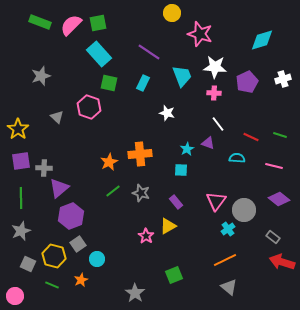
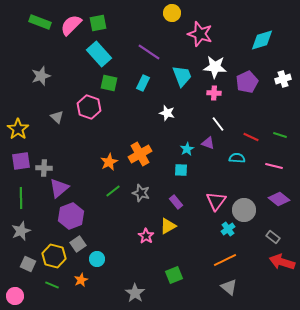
orange cross at (140, 154): rotated 25 degrees counterclockwise
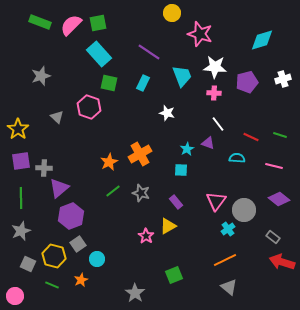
purple pentagon at (247, 82): rotated 10 degrees clockwise
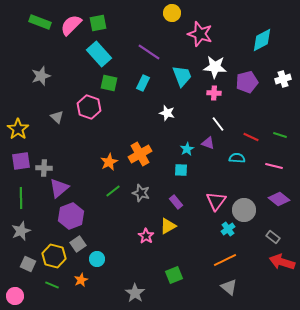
cyan diamond at (262, 40): rotated 10 degrees counterclockwise
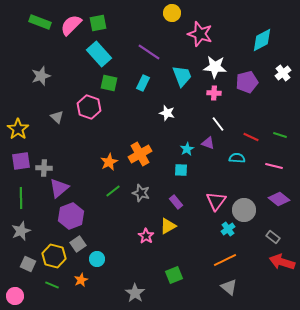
white cross at (283, 79): moved 6 px up; rotated 21 degrees counterclockwise
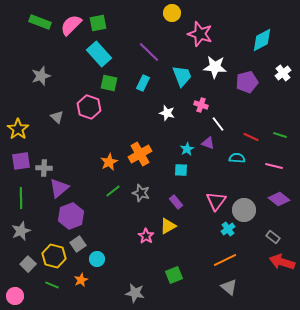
purple line at (149, 52): rotated 10 degrees clockwise
pink cross at (214, 93): moved 13 px left, 12 px down; rotated 16 degrees clockwise
gray square at (28, 264): rotated 21 degrees clockwise
gray star at (135, 293): rotated 24 degrees counterclockwise
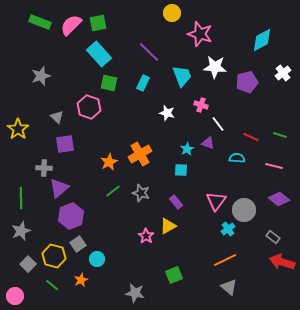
purple square at (21, 161): moved 44 px right, 17 px up
green line at (52, 285): rotated 16 degrees clockwise
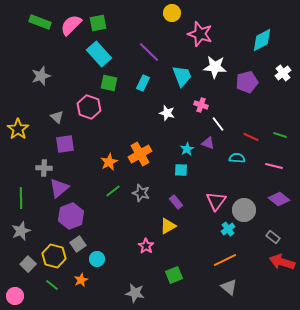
pink star at (146, 236): moved 10 px down
